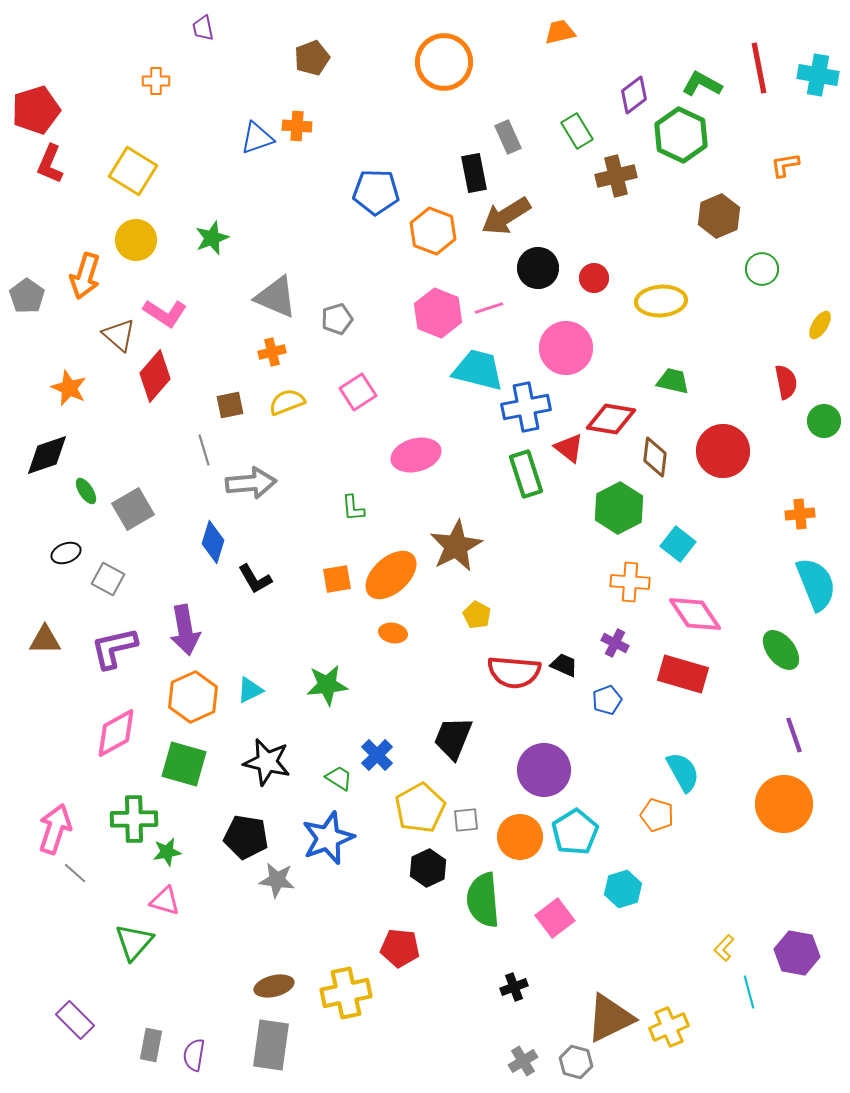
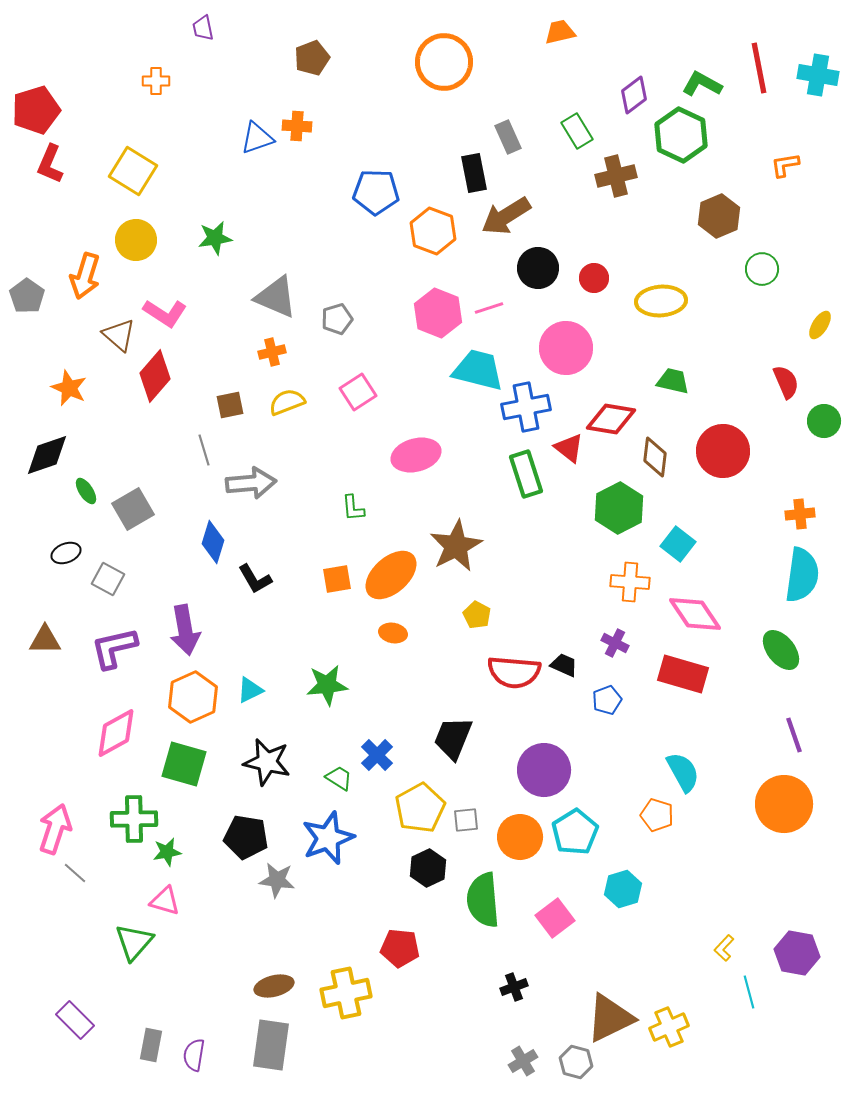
green star at (212, 238): moved 3 px right; rotated 12 degrees clockwise
red semicircle at (786, 382): rotated 12 degrees counterclockwise
cyan semicircle at (816, 584): moved 14 px left, 9 px up; rotated 30 degrees clockwise
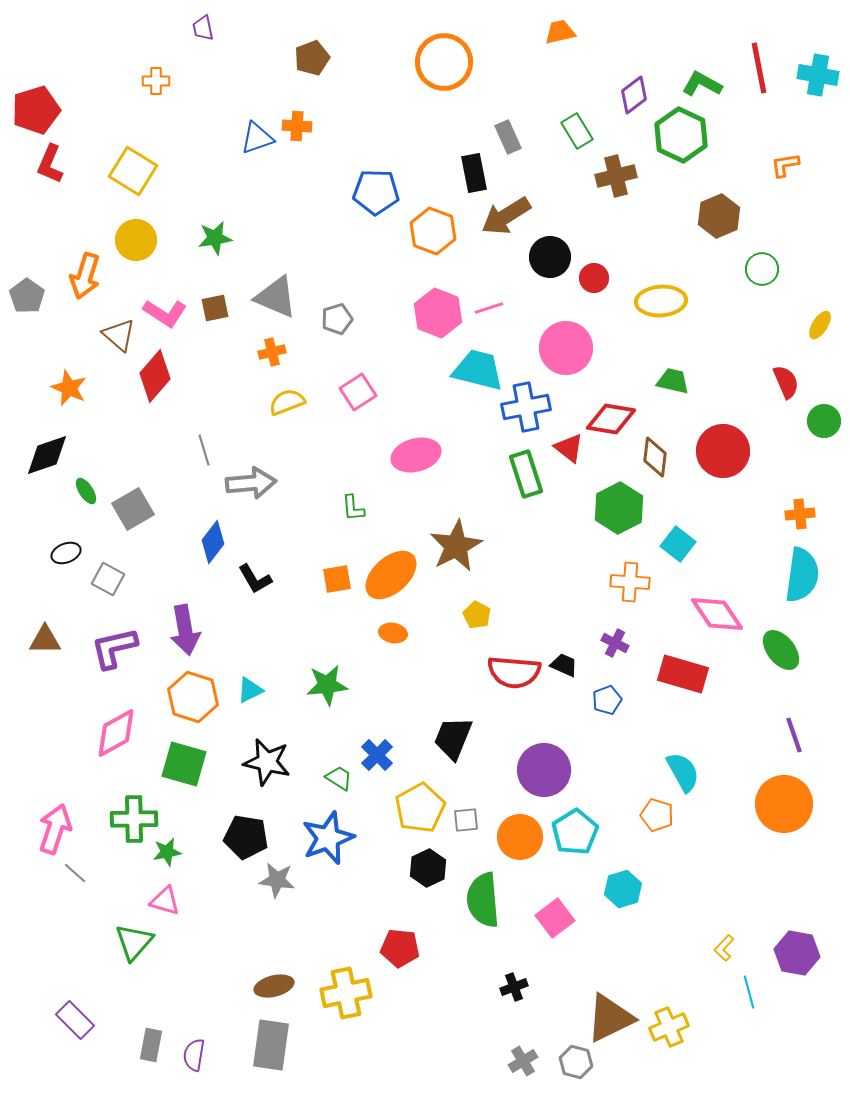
black circle at (538, 268): moved 12 px right, 11 px up
brown square at (230, 405): moved 15 px left, 97 px up
blue diamond at (213, 542): rotated 21 degrees clockwise
pink diamond at (695, 614): moved 22 px right
orange hexagon at (193, 697): rotated 18 degrees counterclockwise
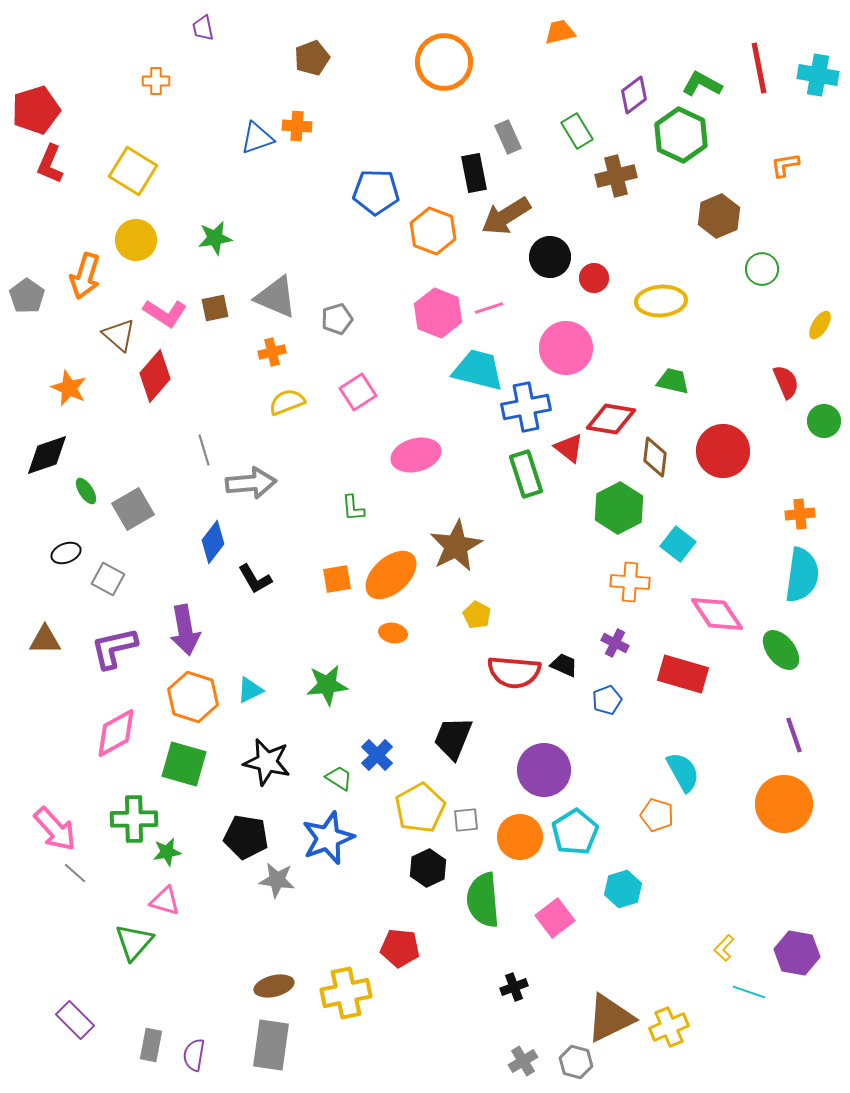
pink arrow at (55, 829): rotated 120 degrees clockwise
cyan line at (749, 992): rotated 56 degrees counterclockwise
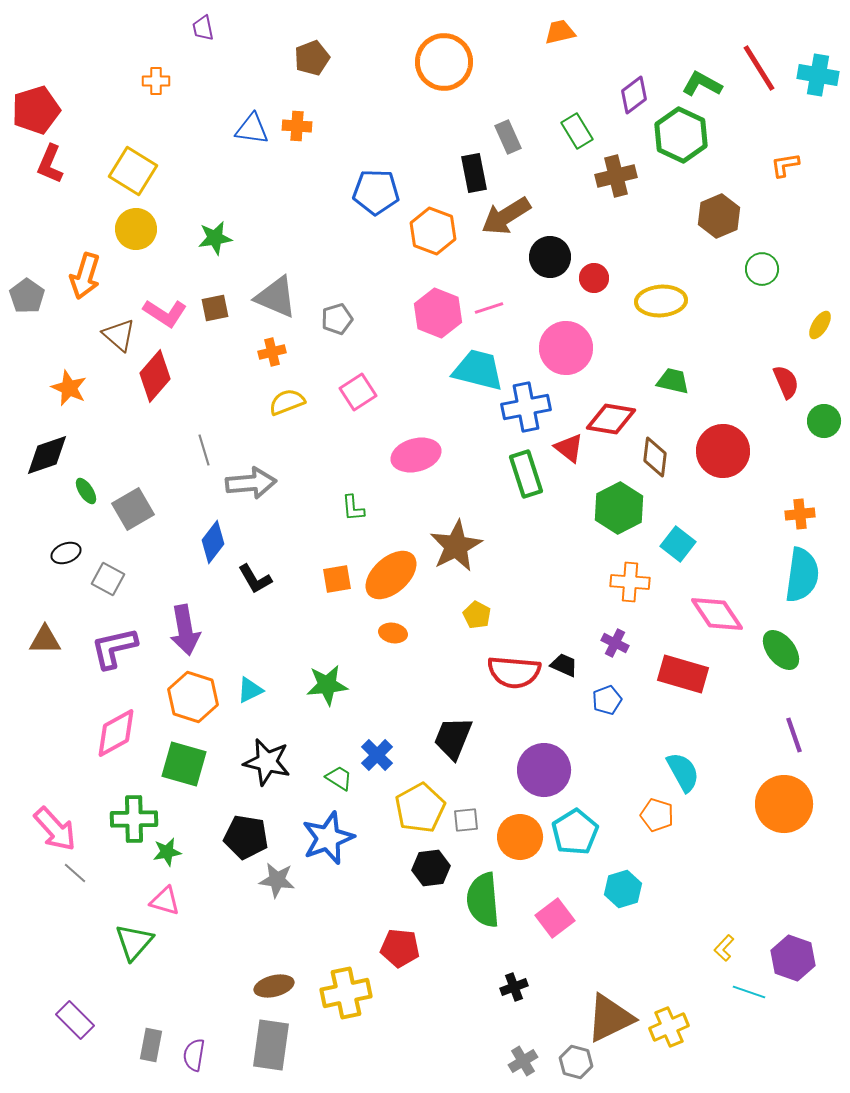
red line at (759, 68): rotated 21 degrees counterclockwise
blue triangle at (257, 138): moved 5 px left, 9 px up; rotated 27 degrees clockwise
yellow circle at (136, 240): moved 11 px up
black hexagon at (428, 868): moved 3 px right; rotated 18 degrees clockwise
purple hexagon at (797, 953): moved 4 px left, 5 px down; rotated 9 degrees clockwise
